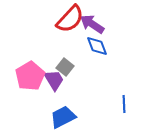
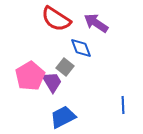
red semicircle: moved 14 px left; rotated 80 degrees clockwise
purple arrow: moved 4 px right, 1 px up
blue diamond: moved 16 px left, 2 px down
purple trapezoid: moved 2 px left, 2 px down
blue line: moved 1 px left, 1 px down
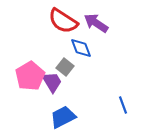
red semicircle: moved 7 px right, 2 px down
blue line: rotated 18 degrees counterclockwise
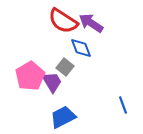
purple arrow: moved 5 px left
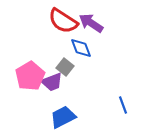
purple trapezoid: rotated 100 degrees clockwise
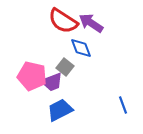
pink pentagon: moved 2 px right; rotated 28 degrees counterclockwise
blue trapezoid: moved 3 px left, 7 px up
